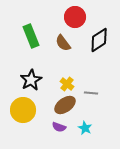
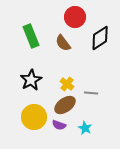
black diamond: moved 1 px right, 2 px up
yellow circle: moved 11 px right, 7 px down
purple semicircle: moved 2 px up
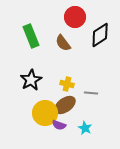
black diamond: moved 3 px up
yellow cross: rotated 24 degrees counterclockwise
yellow circle: moved 11 px right, 4 px up
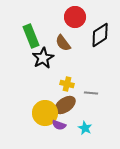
black star: moved 12 px right, 22 px up
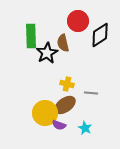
red circle: moved 3 px right, 4 px down
green rectangle: rotated 20 degrees clockwise
brown semicircle: rotated 24 degrees clockwise
black star: moved 4 px right, 5 px up
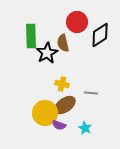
red circle: moved 1 px left, 1 px down
yellow cross: moved 5 px left
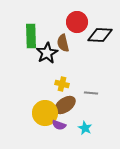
black diamond: rotated 35 degrees clockwise
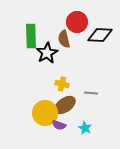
brown semicircle: moved 1 px right, 4 px up
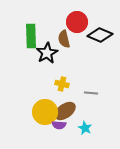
black diamond: rotated 20 degrees clockwise
brown ellipse: moved 6 px down
yellow circle: moved 1 px up
purple semicircle: rotated 16 degrees counterclockwise
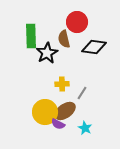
black diamond: moved 6 px left, 12 px down; rotated 15 degrees counterclockwise
yellow cross: rotated 16 degrees counterclockwise
gray line: moved 9 px left; rotated 64 degrees counterclockwise
purple semicircle: moved 1 px left, 1 px up; rotated 24 degrees clockwise
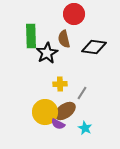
red circle: moved 3 px left, 8 px up
yellow cross: moved 2 px left
